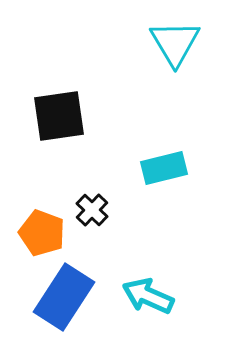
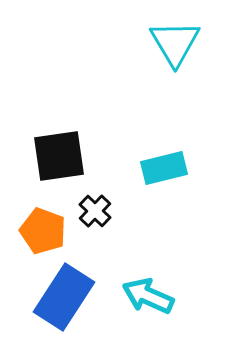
black square: moved 40 px down
black cross: moved 3 px right, 1 px down
orange pentagon: moved 1 px right, 2 px up
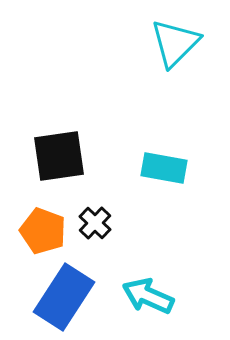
cyan triangle: rotated 16 degrees clockwise
cyan rectangle: rotated 24 degrees clockwise
black cross: moved 12 px down
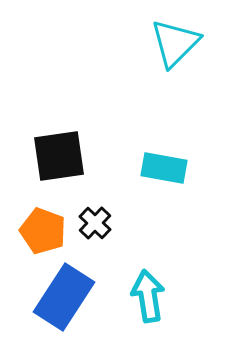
cyan arrow: rotated 57 degrees clockwise
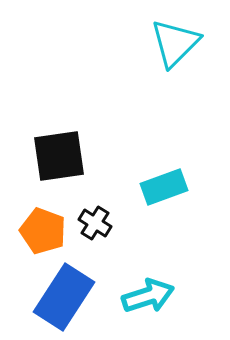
cyan rectangle: moved 19 px down; rotated 30 degrees counterclockwise
black cross: rotated 12 degrees counterclockwise
cyan arrow: rotated 81 degrees clockwise
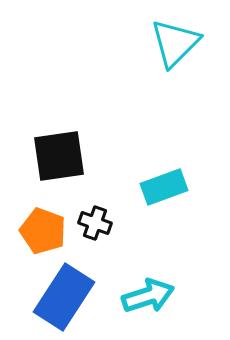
black cross: rotated 12 degrees counterclockwise
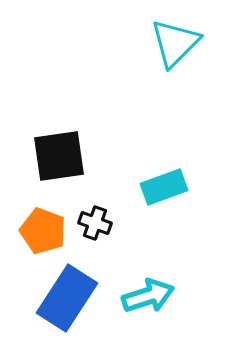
blue rectangle: moved 3 px right, 1 px down
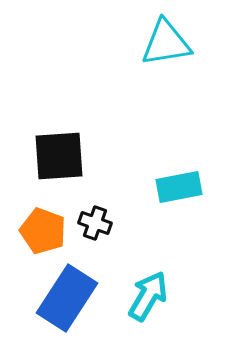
cyan triangle: moved 9 px left; rotated 36 degrees clockwise
black square: rotated 4 degrees clockwise
cyan rectangle: moved 15 px right; rotated 9 degrees clockwise
cyan arrow: rotated 42 degrees counterclockwise
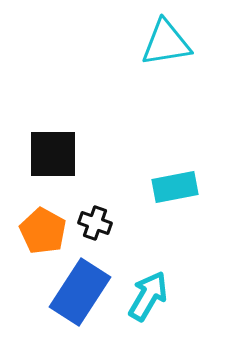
black square: moved 6 px left, 2 px up; rotated 4 degrees clockwise
cyan rectangle: moved 4 px left
orange pentagon: rotated 9 degrees clockwise
blue rectangle: moved 13 px right, 6 px up
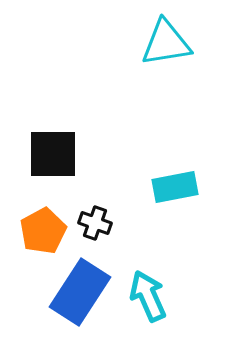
orange pentagon: rotated 15 degrees clockwise
cyan arrow: rotated 54 degrees counterclockwise
